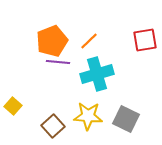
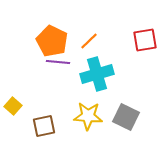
orange pentagon: rotated 24 degrees counterclockwise
gray square: moved 2 px up
brown square: moved 9 px left; rotated 30 degrees clockwise
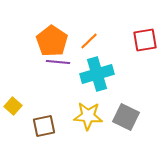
orange pentagon: rotated 8 degrees clockwise
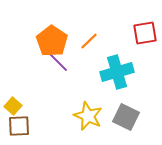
red square: moved 7 px up
purple line: rotated 40 degrees clockwise
cyan cross: moved 20 px right, 2 px up
yellow star: rotated 20 degrees clockwise
brown square: moved 25 px left; rotated 10 degrees clockwise
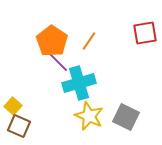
orange line: rotated 12 degrees counterclockwise
cyan cross: moved 38 px left, 11 px down
yellow star: moved 1 px right
brown square: rotated 25 degrees clockwise
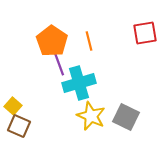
orange line: rotated 48 degrees counterclockwise
purple line: moved 1 px right, 2 px down; rotated 25 degrees clockwise
yellow star: moved 2 px right
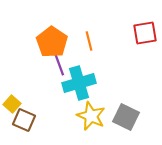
orange pentagon: moved 1 px down
yellow square: moved 1 px left, 2 px up
brown square: moved 5 px right, 6 px up
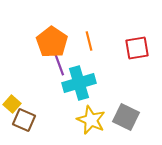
red square: moved 8 px left, 15 px down
yellow star: moved 4 px down
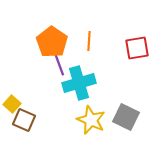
orange line: rotated 18 degrees clockwise
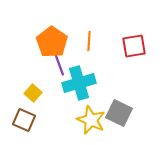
red square: moved 3 px left, 2 px up
yellow square: moved 21 px right, 11 px up
gray square: moved 7 px left, 4 px up
